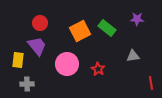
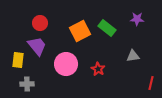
pink circle: moved 1 px left
red line: rotated 24 degrees clockwise
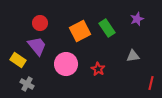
purple star: rotated 24 degrees counterclockwise
green rectangle: rotated 18 degrees clockwise
yellow rectangle: rotated 63 degrees counterclockwise
gray cross: rotated 32 degrees clockwise
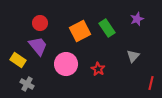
purple trapezoid: moved 1 px right
gray triangle: rotated 40 degrees counterclockwise
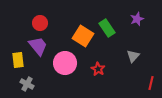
orange square: moved 3 px right, 5 px down; rotated 30 degrees counterclockwise
yellow rectangle: rotated 49 degrees clockwise
pink circle: moved 1 px left, 1 px up
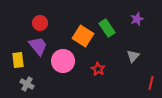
pink circle: moved 2 px left, 2 px up
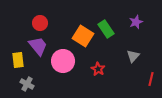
purple star: moved 1 px left, 3 px down
green rectangle: moved 1 px left, 1 px down
red line: moved 4 px up
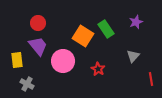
red circle: moved 2 px left
yellow rectangle: moved 1 px left
red line: rotated 24 degrees counterclockwise
